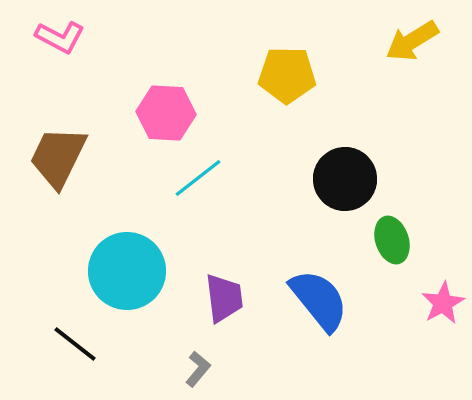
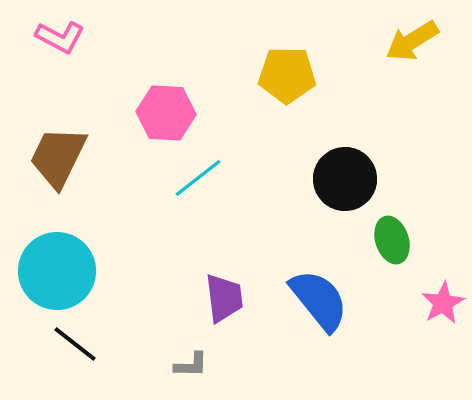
cyan circle: moved 70 px left
gray L-shape: moved 7 px left, 4 px up; rotated 51 degrees clockwise
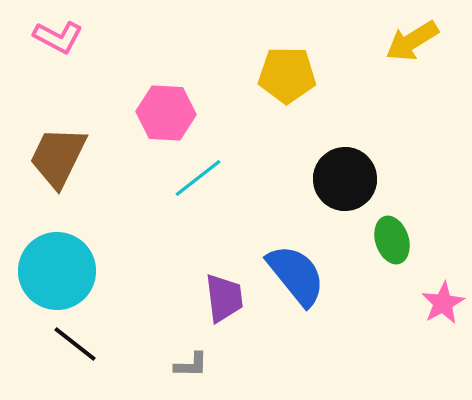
pink L-shape: moved 2 px left
blue semicircle: moved 23 px left, 25 px up
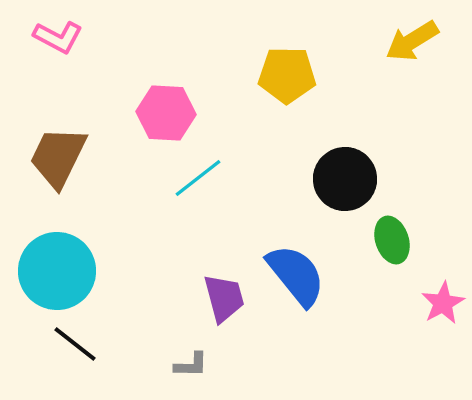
purple trapezoid: rotated 8 degrees counterclockwise
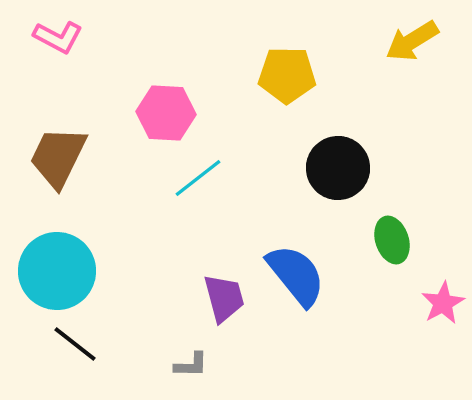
black circle: moved 7 px left, 11 px up
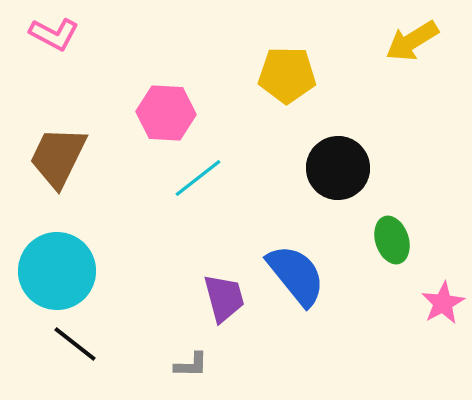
pink L-shape: moved 4 px left, 3 px up
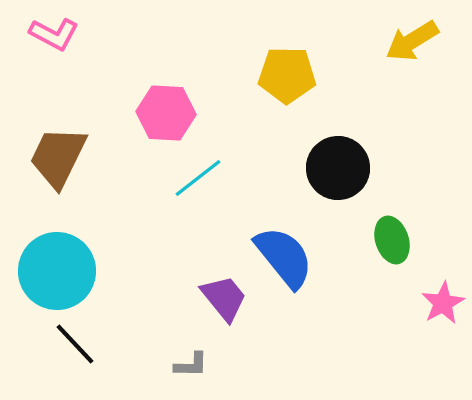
blue semicircle: moved 12 px left, 18 px up
purple trapezoid: rotated 24 degrees counterclockwise
black line: rotated 9 degrees clockwise
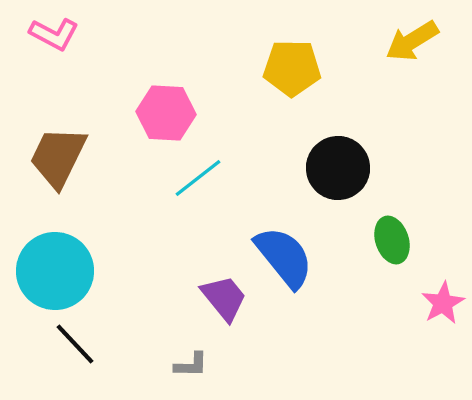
yellow pentagon: moved 5 px right, 7 px up
cyan circle: moved 2 px left
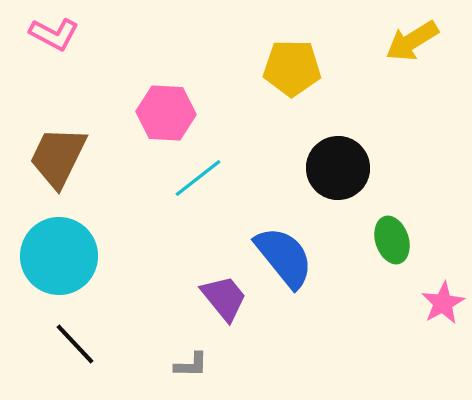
cyan circle: moved 4 px right, 15 px up
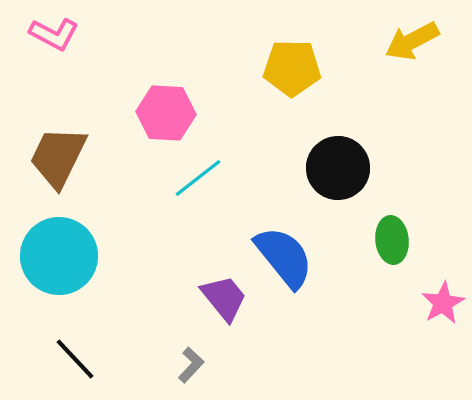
yellow arrow: rotated 4 degrees clockwise
green ellipse: rotated 12 degrees clockwise
black line: moved 15 px down
gray L-shape: rotated 48 degrees counterclockwise
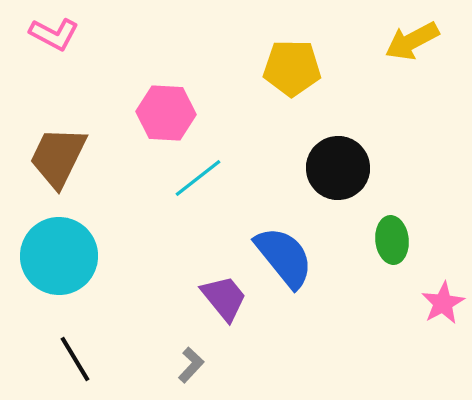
black line: rotated 12 degrees clockwise
